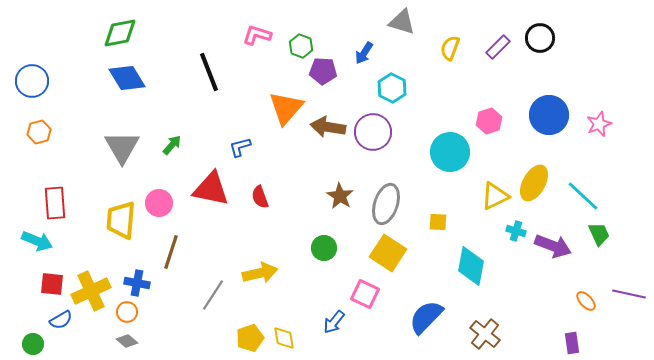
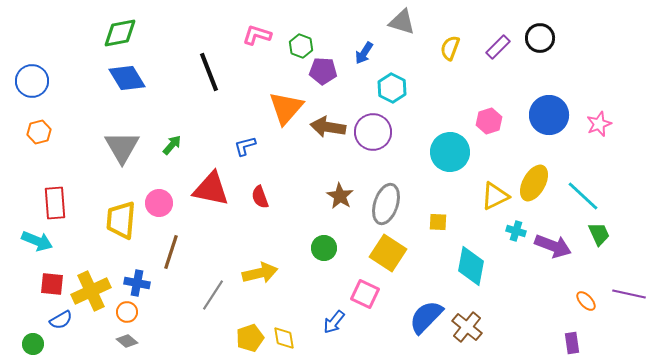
blue L-shape at (240, 147): moved 5 px right, 1 px up
brown cross at (485, 334): moved 18 px left, 7 px up
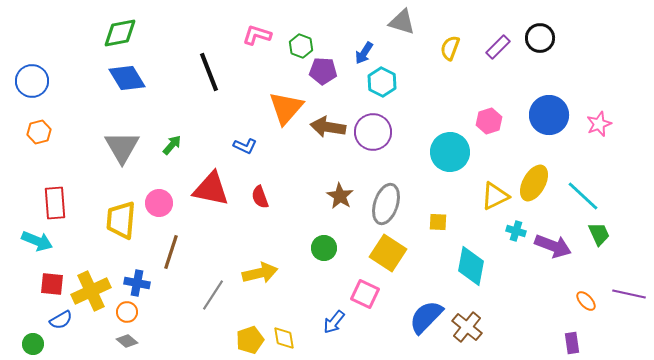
cyan hexagon at (392, 88): moved 10 px left, 6 px up
blue L-shape at (245, 146): rotated 140 degrees counterclockwise
yellow pentagon at (250, 338): moved 2 px down
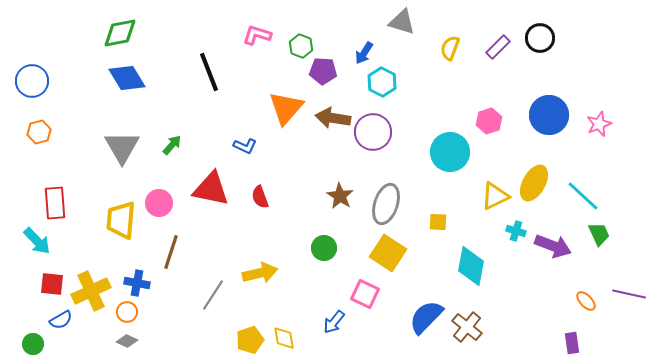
brown arrow at (328, 127): moved 5 px right, 9 px up
cyan arrow at (37, 241): rotated 24 degrees clockwise
gray diamond at (127, 341): rotated 15 degrees counterclockwise
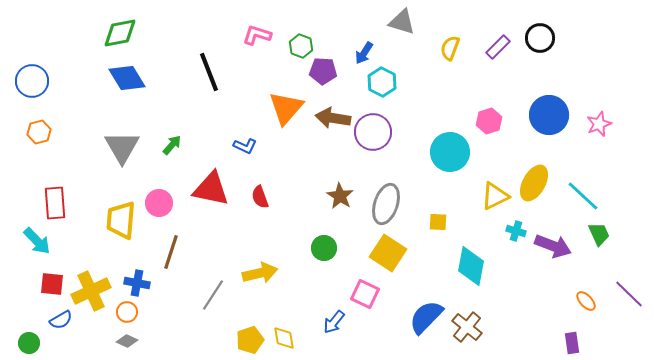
purple line at (629, 294): rotated 32 degrees clockwise
green circle at (33, 344): moved 4 px left, 1 px up
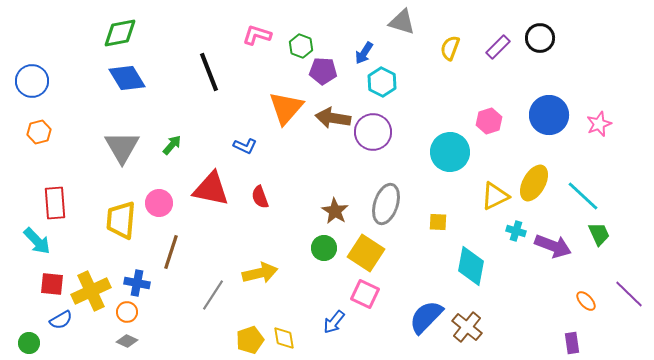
brown star at (340, 196): moved 5 px left, 15 px down
yellow square at (388, 253): moved 22 px left
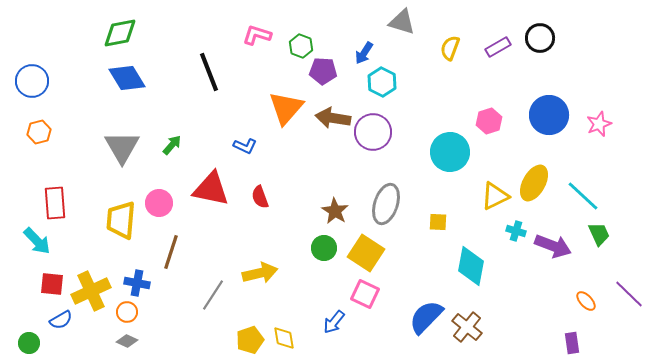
purple rectangle at (498, 47): rotated 15 degrees clockwise
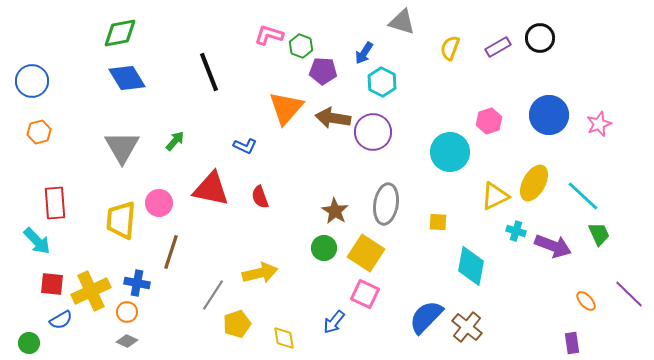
pink L-shape at (257, 35): moved 12 px right
green arrow at (172, 145): moved 3 px right, 4 px up
gray ellipse at (386, 204): rotated 9 degrees counterclockwise
yellow pentagon at (250, 340): moved 13 px left, 16 px up
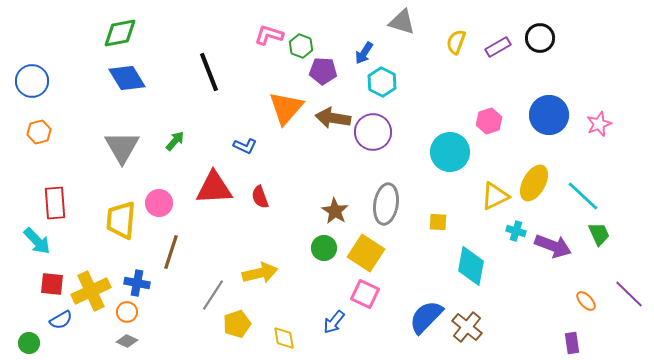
yellow semicircle at (450, 48): moved 6 px right, 6 px up
red triangle at (211, 189): moved 3 px right, 1 px up; rotated 15 degrees counterclockwise
